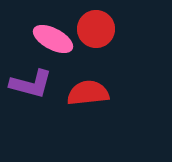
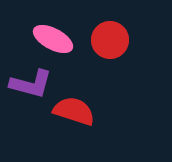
red circle: moved 14 px right, 11 px down
red semicircle: moved 14 px left, 18 px down; rotated 24 degrees clockwise
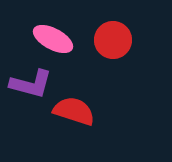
red circle: moved 3 px right
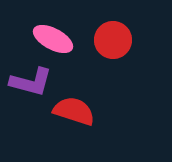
purple L-shape: moved 2 px up
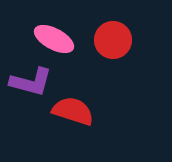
pink ellipse: moved 1 px right
red semicircle: moved 1 px left
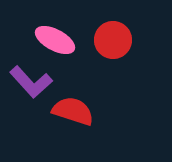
pink ellipse: moved 1 px right, 1 px down
purple L-shape: rotated 33 degrees clockwise
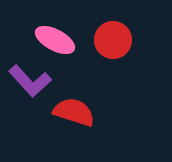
purple L-shape: moved 1 px left, 1 px up
red semicircle: moved 1 px right, 1 px down
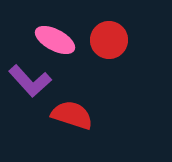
red circle: moved 4 px left
red semicircle: moved 2 px left, 3 px down
